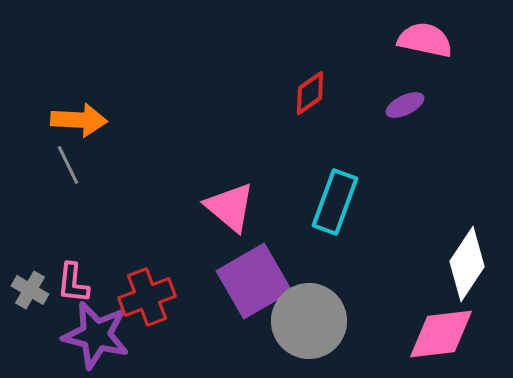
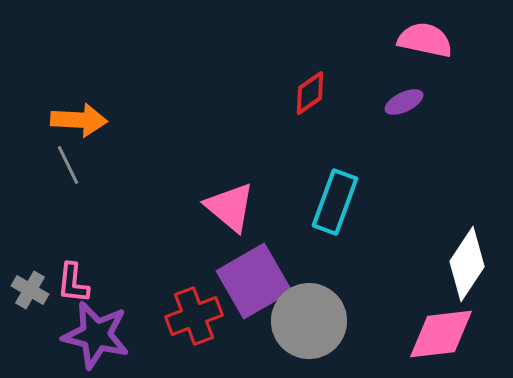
purple ellipse: moved 1 px left, 3 px up
red cross: moved 47 px right, 19 px down
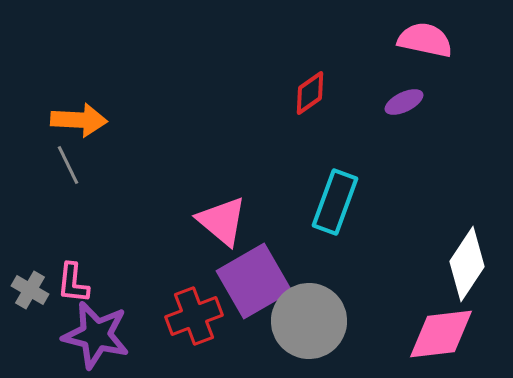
pink triangle: moved 8 px left, 14 px down
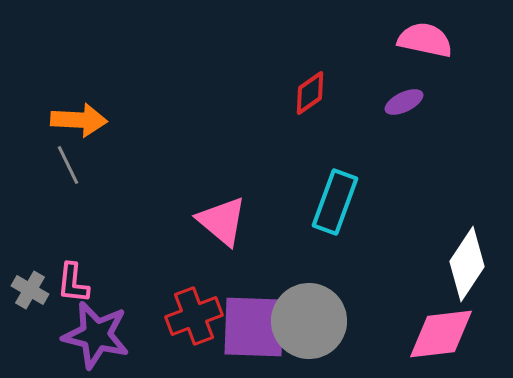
purple square: moved 46 px down; rotated 32 degrees clockwise
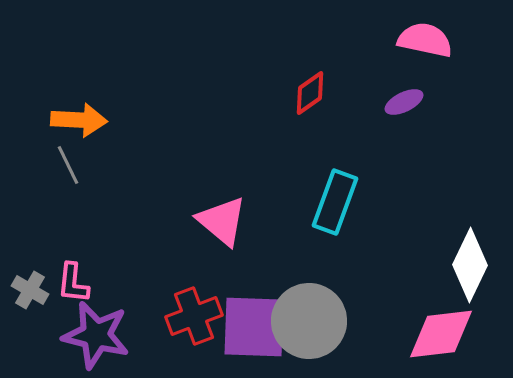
white diamond: moved 3 px right, 1 px down; rotated 8 degrees counterclockwise
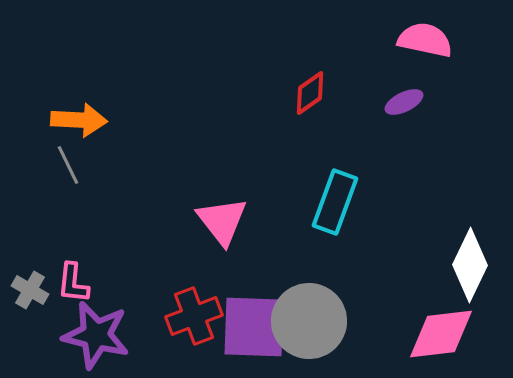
pink triangle: rotated 12 degrees clockwise
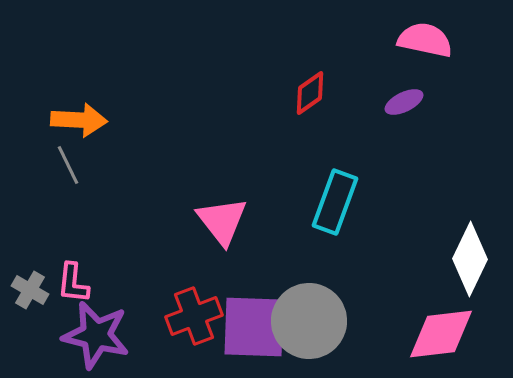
white diamond: moved 6 px up
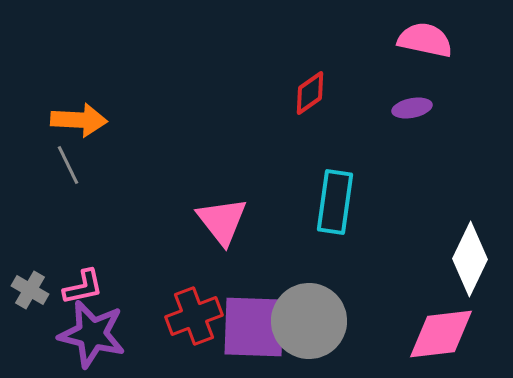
purple ellipse: moved 8 px right, 6 px down; rotated 15 degrees clockwise
cyan rectangle: rotated 12 degrees counterclockwise
pink L-shape: moved 10 px right, 4 px down; rotated 108 degrees counterclockwise
purple star: moved 4 px left, 1 px up
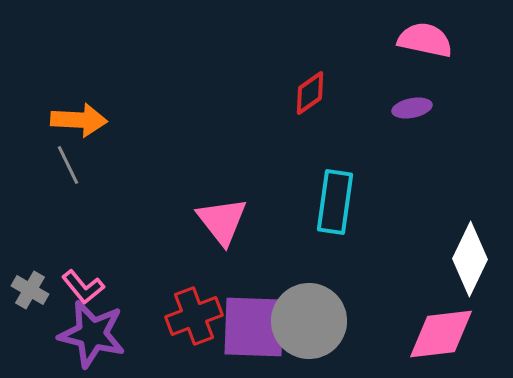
pink L-shape: rotated 63 degrees clockwise
